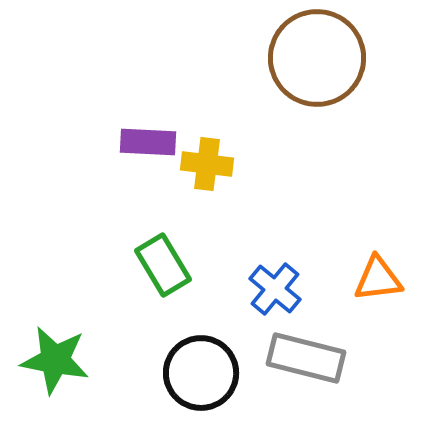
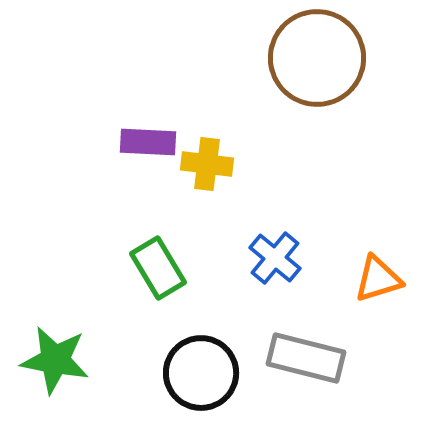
green rectangle: moved 5 px left, 3 px down
orange triangle: rotated 10 degrees counterclockwise
blue cross: moved 31 px up
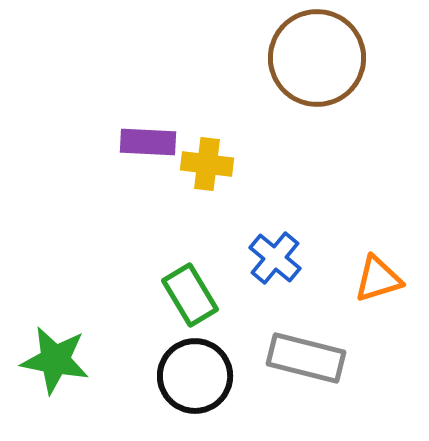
green rectangle: moved 32 px right, 27 px down
black circle: moved 6 px left, 3 px down
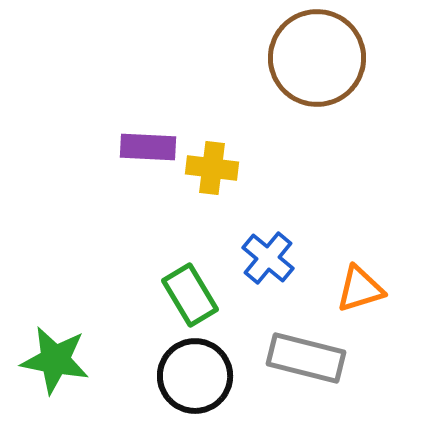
purple rectangle: moved 5 px down
yellow cross: moved 5 px right, 4 px down
blue cross: moved 7 px left
orange triangle: moved 18 px left, 10 px down
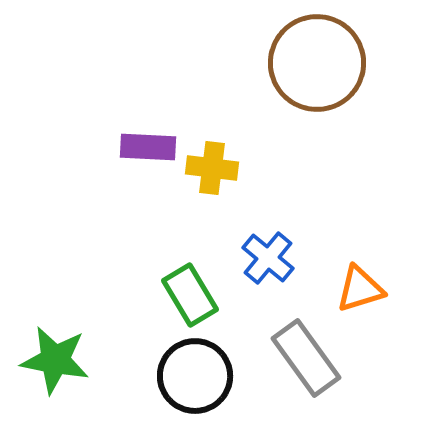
brown circle: moved 5 px down
gray rectangle: rotated 40 degrees clockwise
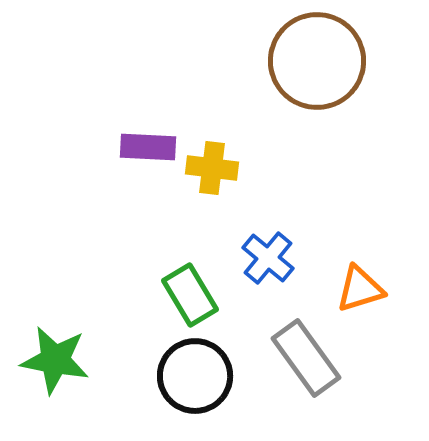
brown circle: moved 2 px up
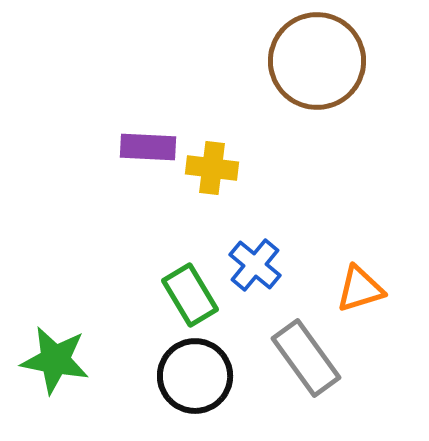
blue cross: moved 13 px left, 7 px down
